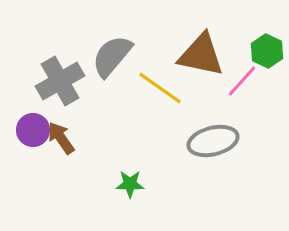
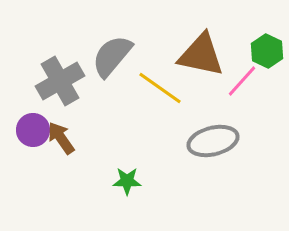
green star: moved 3 px left, 3 px up
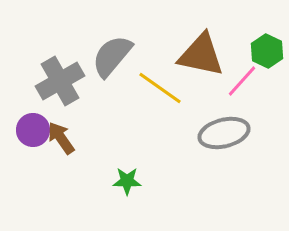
gray ellipse: moved 11 px right, 8 px up
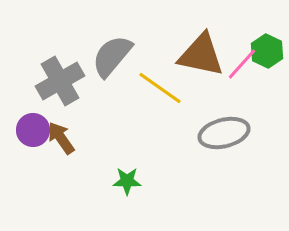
pink line: moved 17 px up
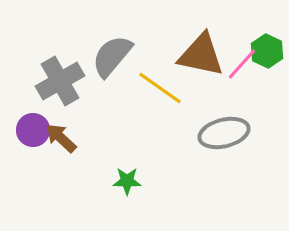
brown arrow: rotated 12 degrees counterclockwise
